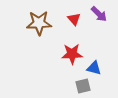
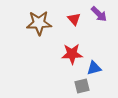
blue triangle: rotated 28 degrees counterclockwise
gray square: moved 1 px left
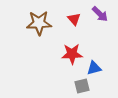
purple arrow: moved 1 px right
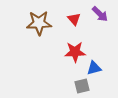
red star: moved 3 px right, 2 px up
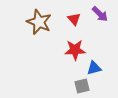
brown star: moved 1 px up; rotated 25 degrees clockwise
red star: moved 2 px up
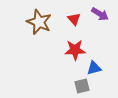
purple arrow: rotated 12 degrees counterclockwise
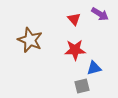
brown star: moved 9 px left, 18 px down
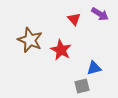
red star: moved 14 px left; rotated 30 degrees clockwise
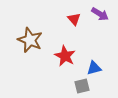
red star: moved 4 px right, 6 px down
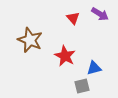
red triangle: moved 1 px left, 1 px up
